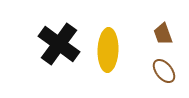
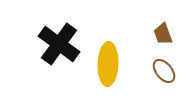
yellow ellipse: moved 14 px down
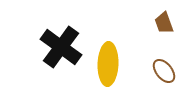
brown trapezoid: moved 1 px right, 11 px up
black cross: moved 2 px right, 3 px down
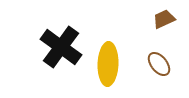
brown trapezoid: moved 4 px up; rotated 85 degrees clockwise
brown ellipse: moved 5 px left, 7 px up
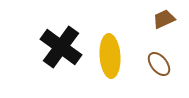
yellow ellipse: moved 2 px right, 8 px up; rotated 6 degrees counterclockwise
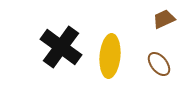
yellow ellipse: rotated 9 degrees clockwise
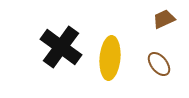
yellow ellipse: moved 2 px down
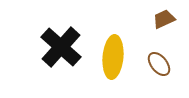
black cross: rotated 6 degrees clockwise
yellow ellipse: moved 3 px right, 1 px up
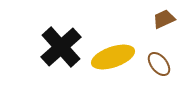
black cross: rotated 6 degrees clockwise
yellow ellipse: rotated 66 degrees clockwise
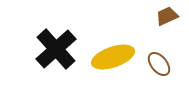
brown trapezoid: moved 3 px right, 3 px up
black cross: moved 5 px left, 2 px down
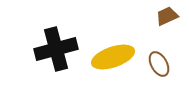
black cross: rotated 27 degrees clockwise
brown ellipse: rotated 10 degrees clockwise
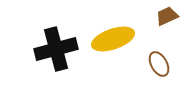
yellow ellipse: moved 18 px up
